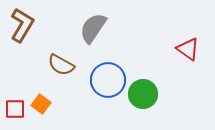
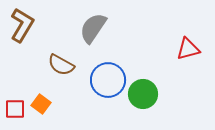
red triangle: rotated 50 degrees counterclockwise
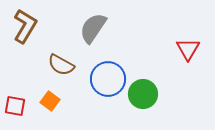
brown L-shape: moved 3 px right, 1 px down
red triangle: rotated 45 degrees counterclockwise
blue circle: moved 1 px up
orange square: moved 9 px right, 3 px up
red square: moved 3 px up; rotated 10 degrees clockwise
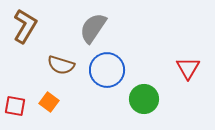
red triangle: moved 19 px down
brown semicircle: rotated 12 degrees counterclockwise
blue circle: moved 1 px left, 9 px up
green circle: moved 1 px right, 5 px down
orange square: moved 1 px left, 1 px down
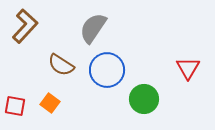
brown L-shape: rotated 12 degrees clockwise
brown semicircle: rotated 16 degrees clockwise
orange square: moved 1 px right, 1 px down
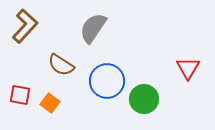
blue circle: moved 11 px down
red square: moved 5 px right, 11 px up
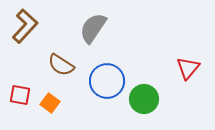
red triangle: rotated 10 degrees clockwise
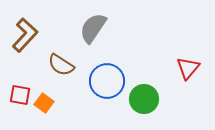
brown L-shape: moved 9 px down
orange square: moved 6 px left
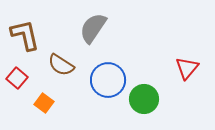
brown L-shape: rotated 56 degrees counterclockwise
red triangle: moved 1 px left
blue circle: moved 1 px right, 1 px up
red square: moved 3 px left, 17 px up; rotated 30 degrees clockwise
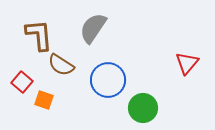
brown L-shape: moved 14 px right; rotated 8 degrees clockwise
red triangle: moved 5 px up
red square: moved 5 px right, 4 px down
green circle: moved 1 px left, 9 px down
orange square: moved 3 px up; rotated 18 degrees counterclockwise
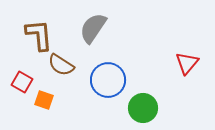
red square: rotated 10 degrees counterclockwise
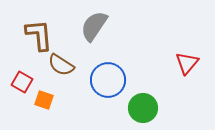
gray semicircle: moved 1 px right, 2 px up
